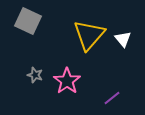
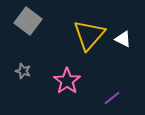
gray square: rotated 12 degrees clockwise
white triangle: rotated 24 degrees counterclockwise
gray star: moved 12 px left, 4 px up
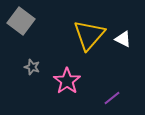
gray square: moved 7 px left
gray star: moved 9 px right, 4 px up
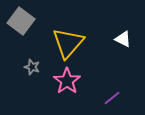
yellow triangle: moved 21 px left, 8 px down
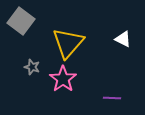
pink star: moved 4 px left, 2 px up
purple line: rotated 42 degrees clockwise
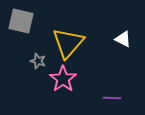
gray square: rotated 24 degrees counterclockwise
gray star: moved 6 px right, 6 px up
